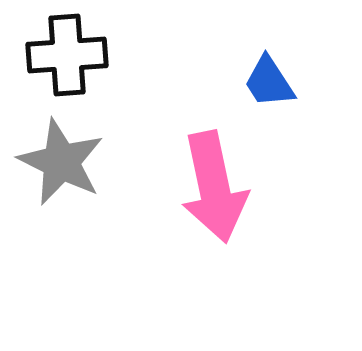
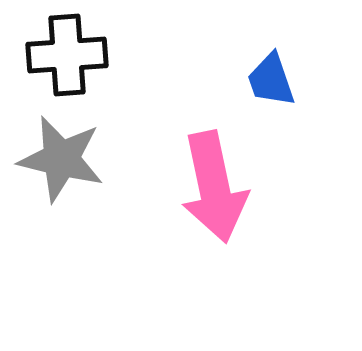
blue trapezoid: moved 2 px right, 2 px up; rotated 14 degrees clockwise
gray star: moved 3 px up; rotated 12 degrees counterclockwise
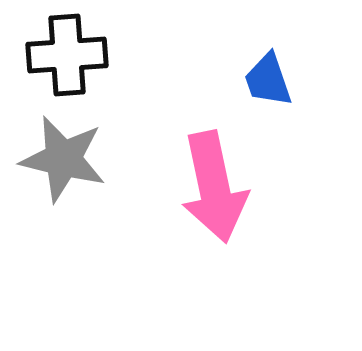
blue trapezoid: moved 3 px left
gray star: moved 2 px right
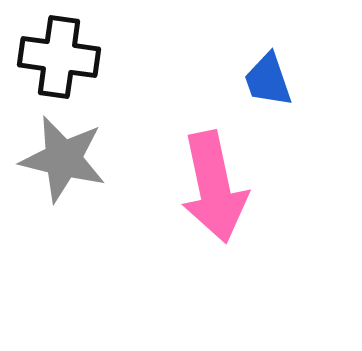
black cross: moved 8 px left, 2 px down; rotated 12 degrees clockwise
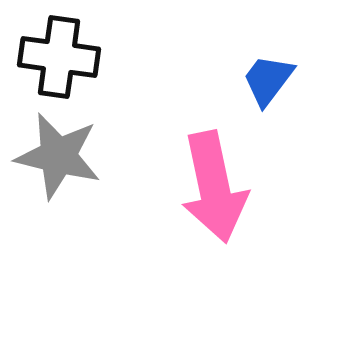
blue trapezoid: rotated 56 degrees clockwise
gray star: moved 5 px left, 3 px up
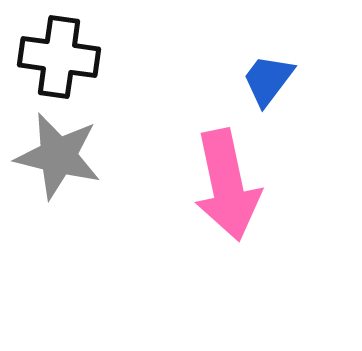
pink arrow: moved 13 px right, 2 px up
